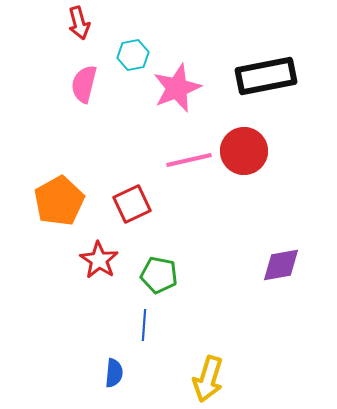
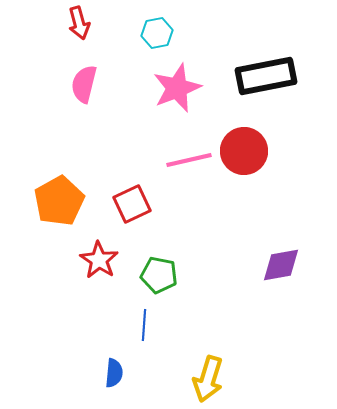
cyan hexagon: moved 24 px right, 22 px up
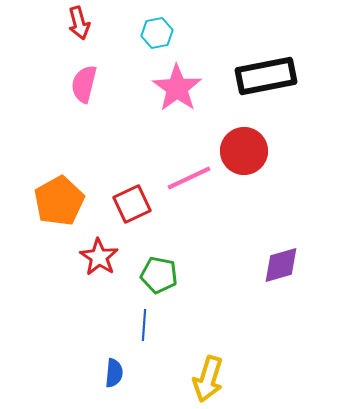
pink star: rotated 15 degrees counterclockwise
pink line: moved 18 px down; rotated 12 degrees counterclockwise
red star: moved 3 px up
purple diamond: rotated 6 degrees counterclockwise
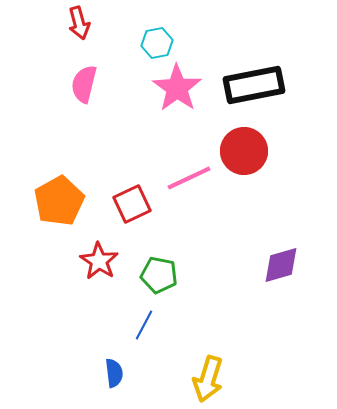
cyan hexagon: moved 10 px down
black rectangle: moved 12 px left, 9 px down
red star: moved 4 px down
blue line: rotated 24 degrees clockwise
blue semicircle: rotated 12 degrees counterclockwise
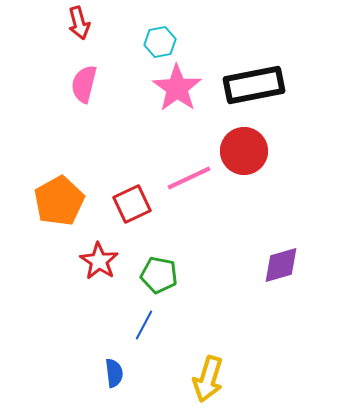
cyan hexagon: moved 3 px right, 1 px up
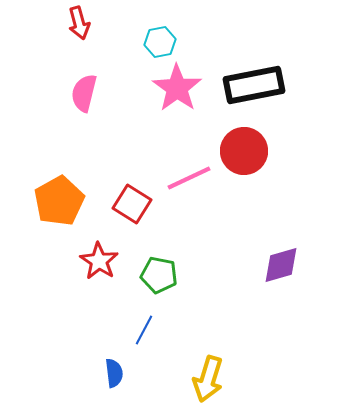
pink semicircle: moved 9 px down
red square: rotated 33 degrees counterclockwise
blue line: moved 5 px down
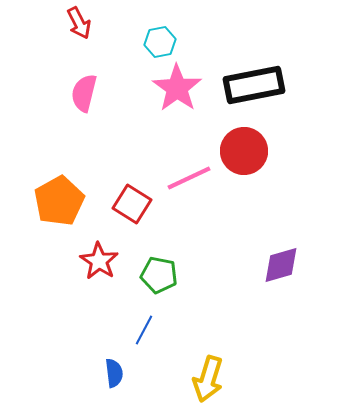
red arrow: rotated 12 degrees counterclockwise
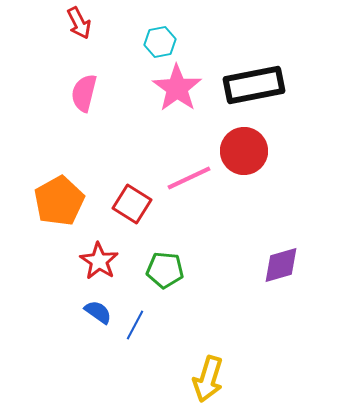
green pentagon: moved 6 px right, 5 px up; rotated 6 degrees counterclockwise
blue line: moved 9 px left, 5 px up
blue semicircle: moved 16 px left, 61 px up; rotated 48 degrees counterclockwise
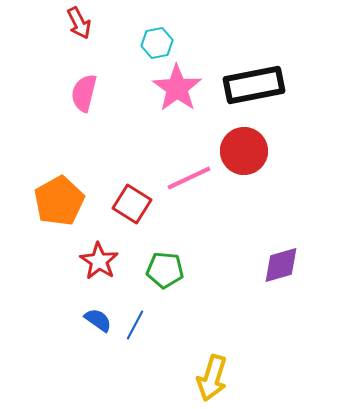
cyan hexagon: moved 3 px left, 1 px down
blue semicircle: moved 8 px down
yellow arrow: moved 4 px right, 1 px up
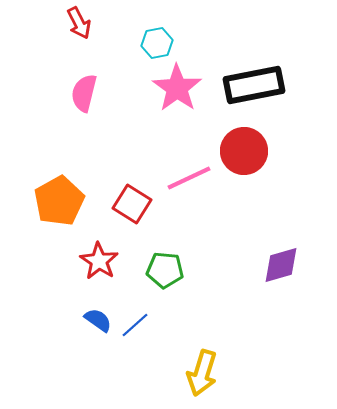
blue line: rotated 20 degrees clockwise
yellow arrow: moved 10 px left, 5 px up
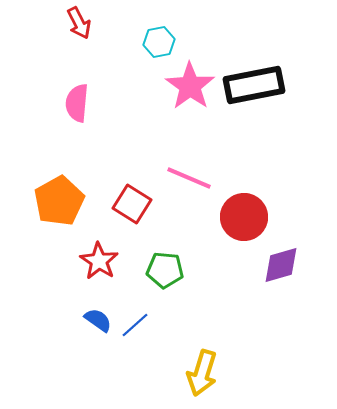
cyan hexagon: moved 2 px right, 1 px up
pink star: moved 13 px right, 2 px up
pink semicircle: moved 7 px left, 10 px down; rotated 9 degrees counterclockwise
red circle: moved 66 px down
pink line: rotated 48 degrees clockwise
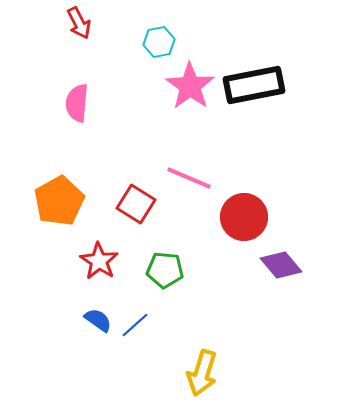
red square: moved 4 px right
purple diamond: rotated 66 degrees clockwise
